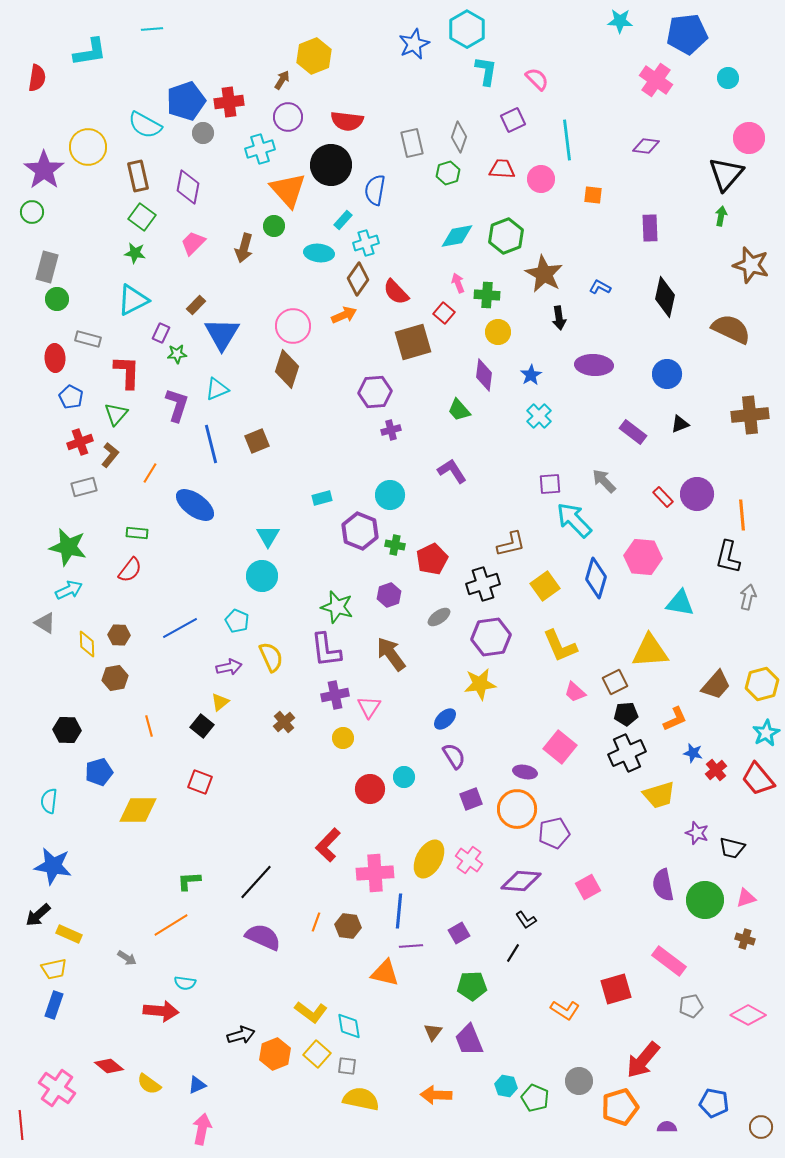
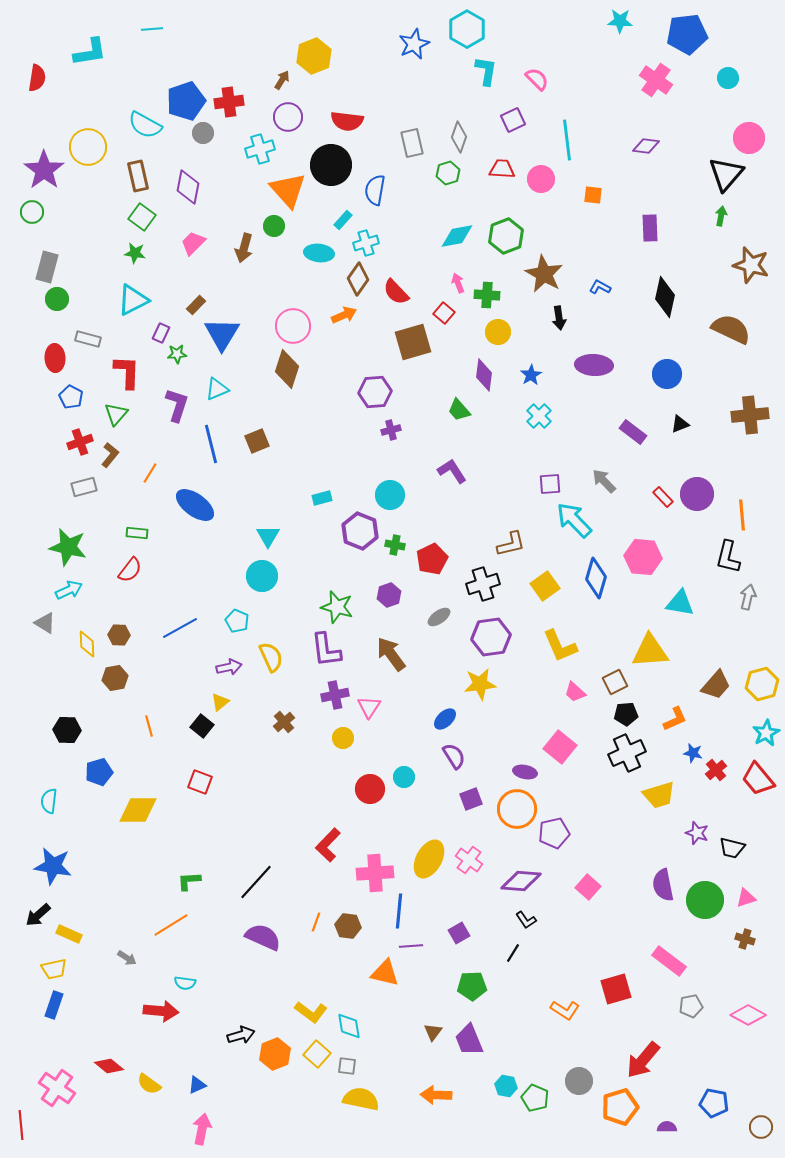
pink square at (588, 887): rotated 20 degrees counterclockwise
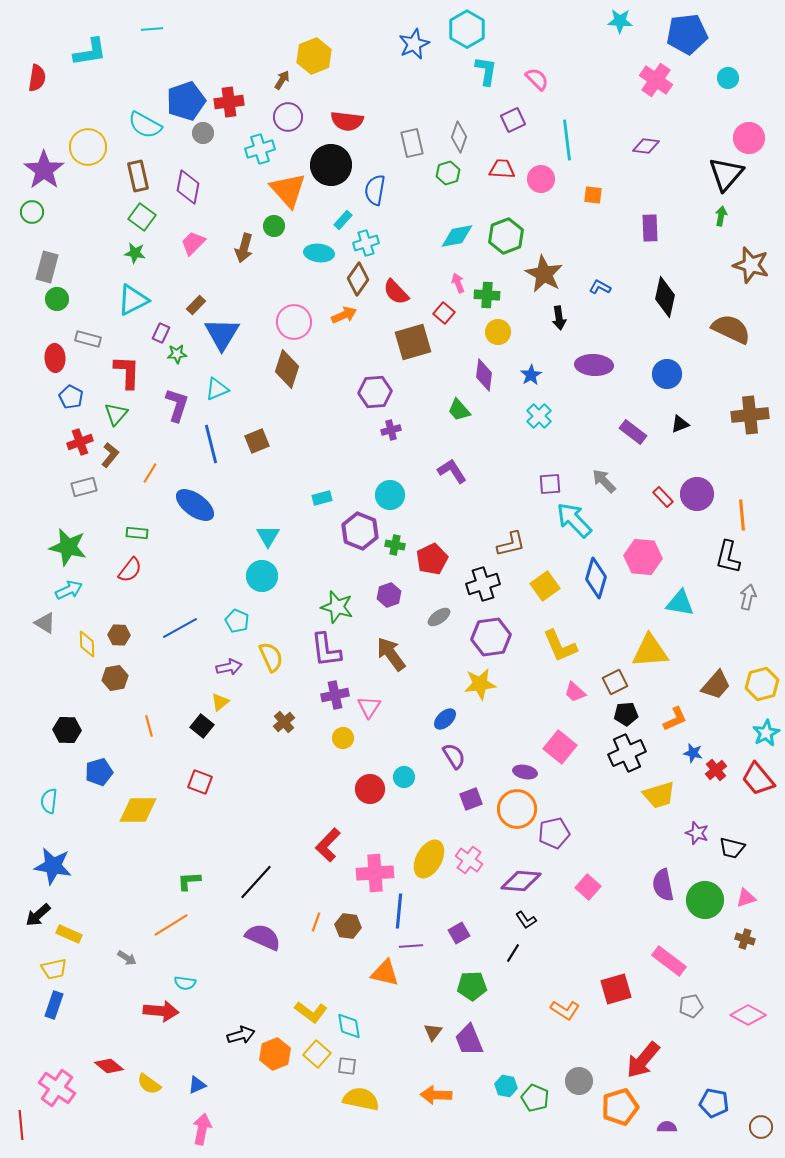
pink circle at (293, 326): moved 1 px right, 4 px up
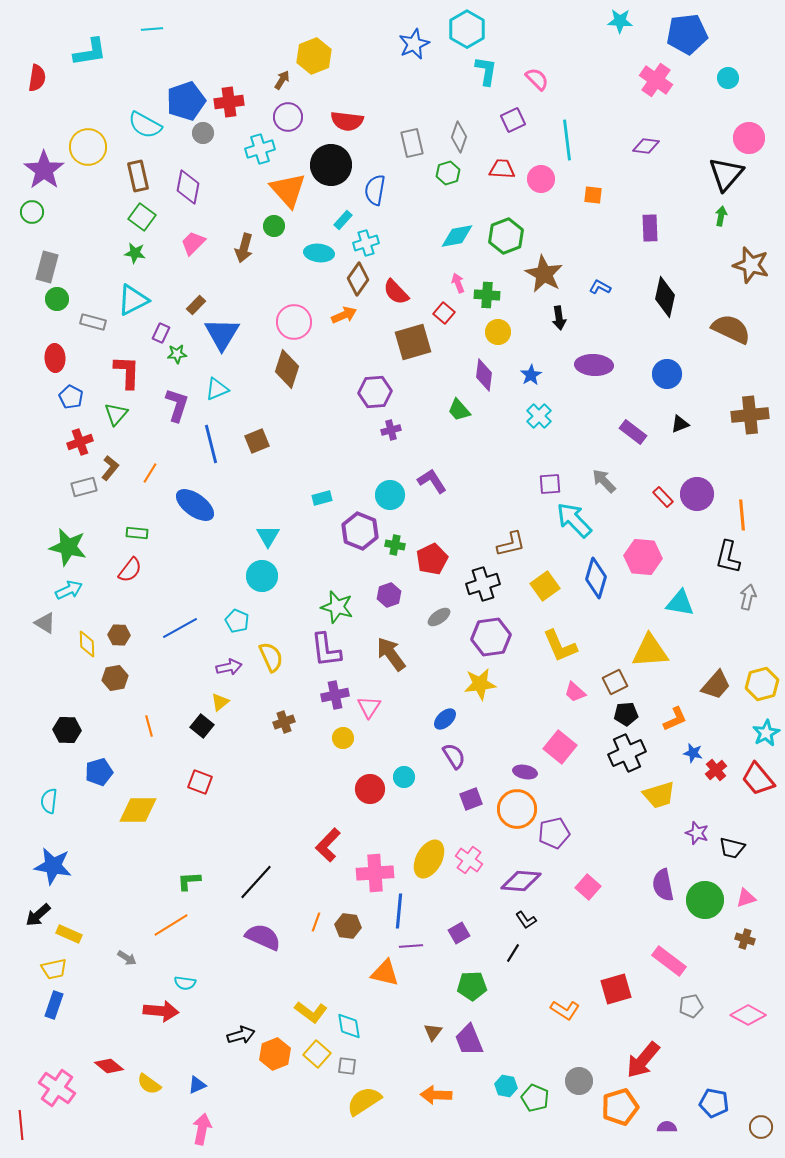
gray rectangle at (88, 339): moved 5 px right, 17 px up
brown L-shape at (110, 455): moved 13 px down
purple L-shape at (452, 471): moved 20 px left, 10 px down
brown cross at (284, 722): rotated 20 degrees clockwise
yellow semicircle at (361, 1099): moved 3 px right, 2 px down; rotated 45 degrees counterclockwise
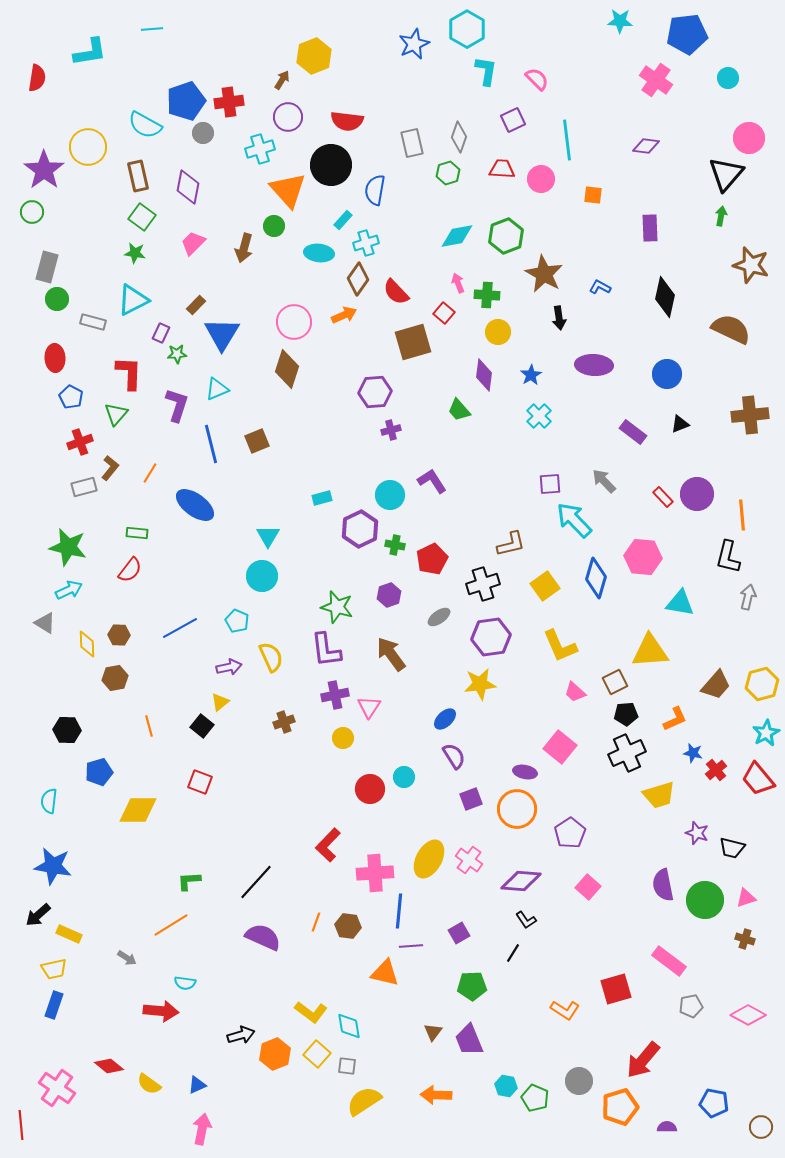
red L-shape at (127, 372): moved 2 px right, 1 px down
purple hexagon at (360, 531): moved 2 px up; rotated 12 degrees clockwise
purple pentagon at (554, 833): moved 16 px right; rotated 20 degrees counterclockwise
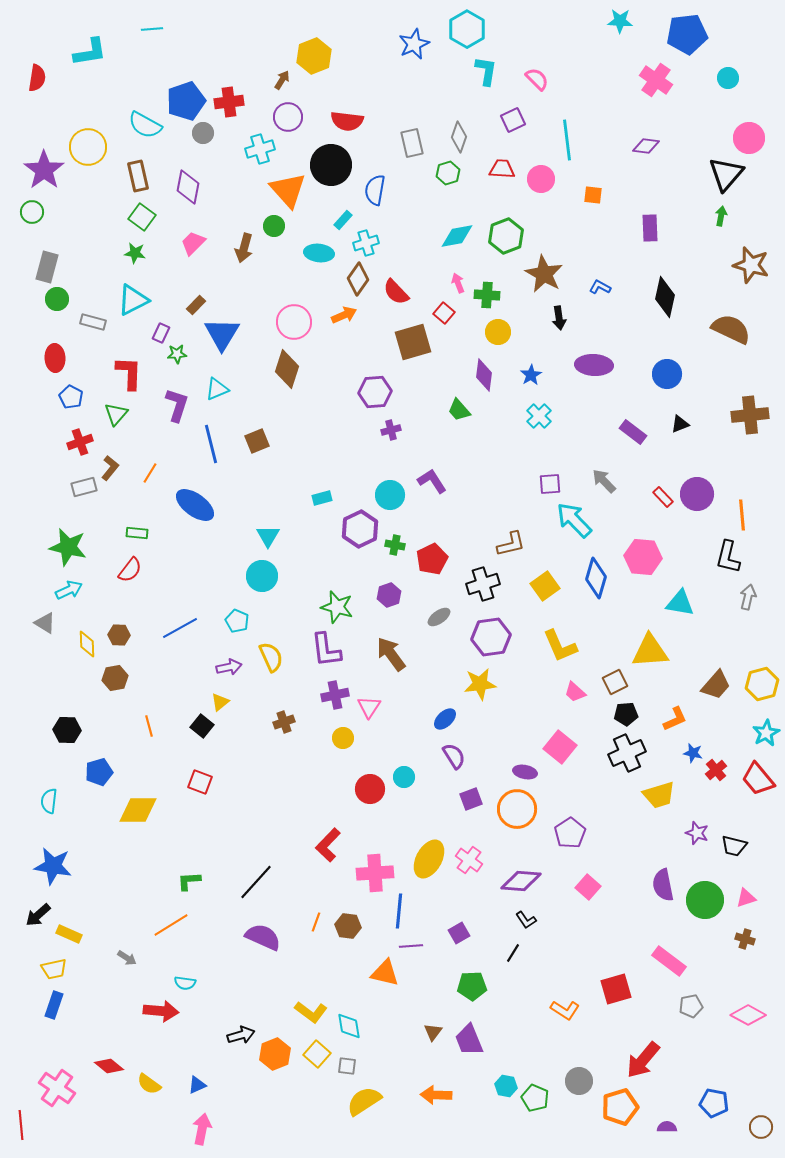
black trapezoid at (732, 848): moved 2 px right, 2 px up
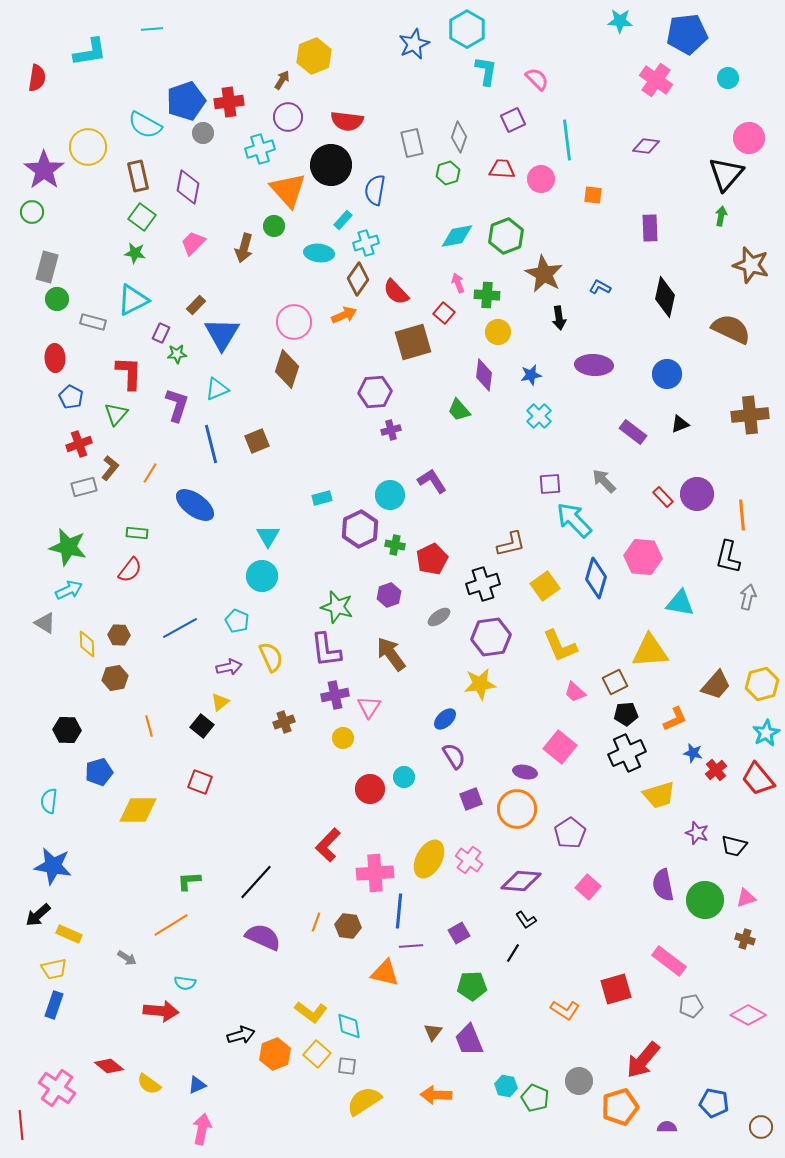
blue star at (531, 375): rotated 20 degrees clockwise
red cross at (80, 442): moved 1 px left, 2 px down
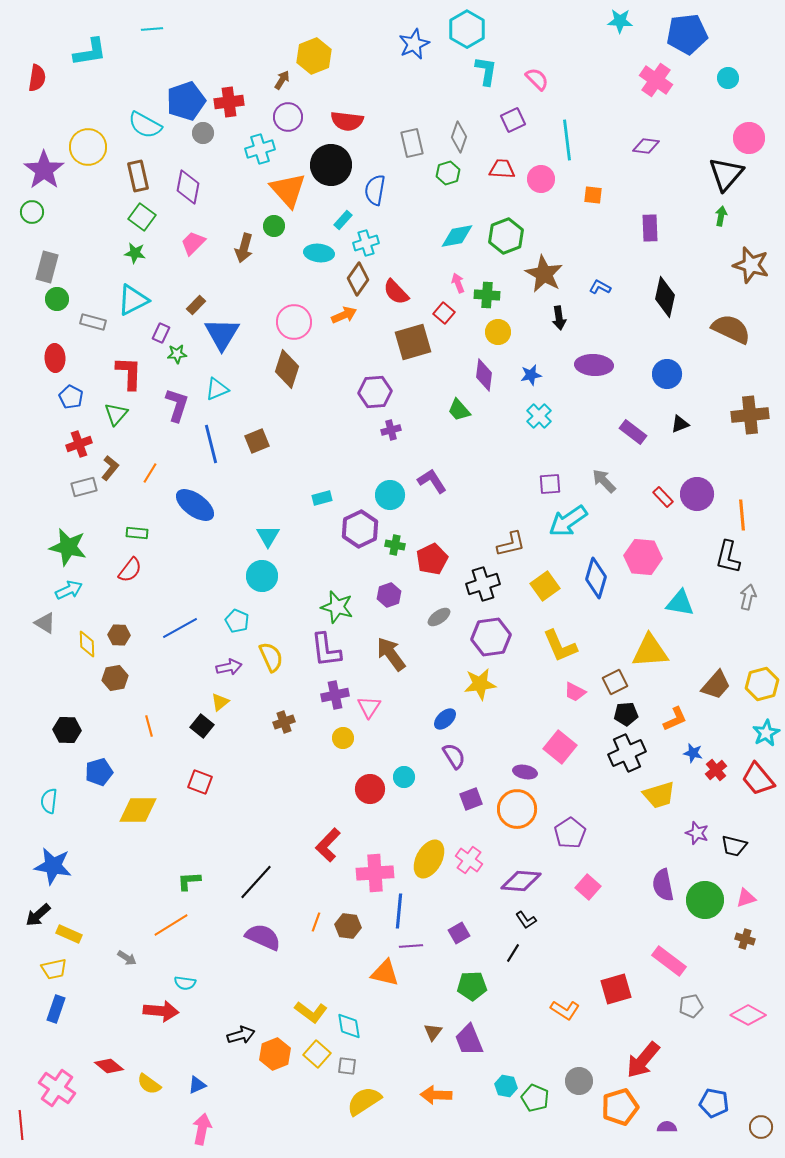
cyan arrow at (574, 520): moved 6 px left, 1 px down; rotated 81 degrees counterclockwise
pink trapezoid at (575, 692): rotated 15 degrees counterclockwise
blue rectangle at (54, 1005): moved 2 px right, 4 px down
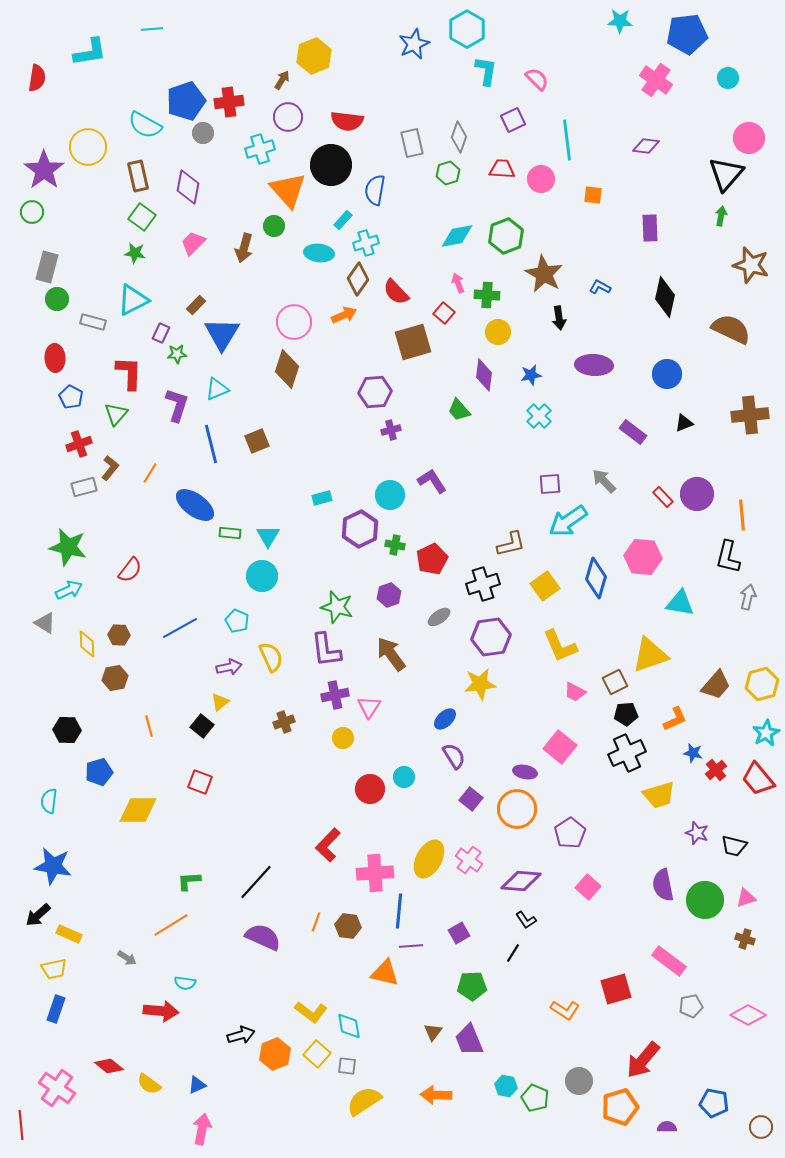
black triangle at (680, 424): moved 4 px right, 1 px up
green rectangle at (137, 533): moved 93 px right
yellow triangle at (650, 651): moved 4 px down; rotated 15 degrees counterclockwise
purple square at (471, 799): rotated 30 degrees counterclockwise
